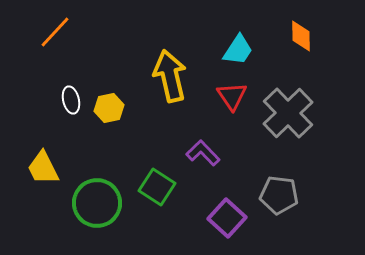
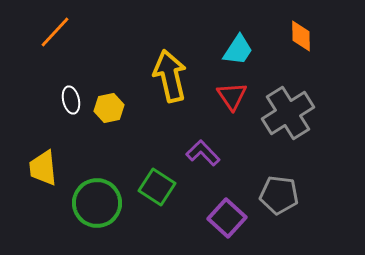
gray cross: rotated 12 degrees clockwise
yellow trapezoid: rotated 21 degrees clockwise
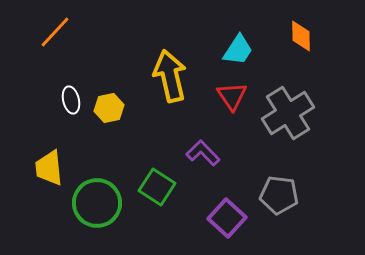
yellow trapezoid: moved 6 px right
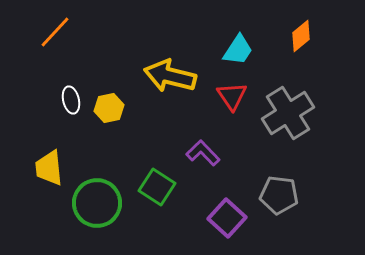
orange diamond: rotated 52 degrees clockwise
yellow arrow: rotated 63 degrees counterclockwise
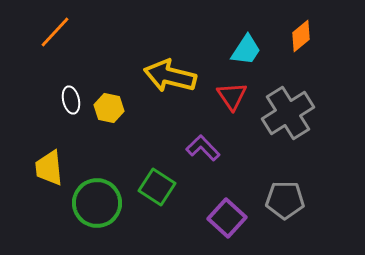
cyan trapezoid: moved 8 px right
yellow hexagon: rotated 24 degrees clockwise
purple L-shape: moved 5 px up
gray pentagon: moved 6 px right, 5 px down; rotated 6 degrees counterclockwise
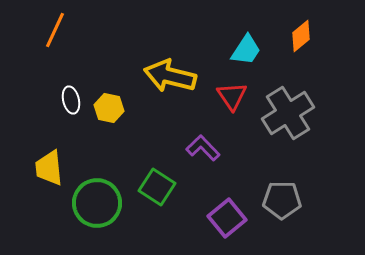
orange line: moved 2 px up; rotated 18 degrees counterclockwise
gray pentagon: moved 3 px left
purple square: rotated 9 degrees clockwise
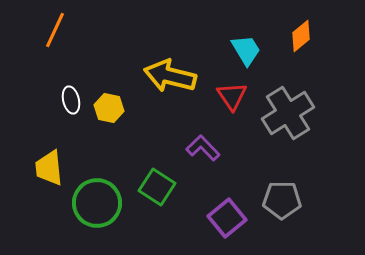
cyan trapezoid: rotated 64 degrees counterclockwise
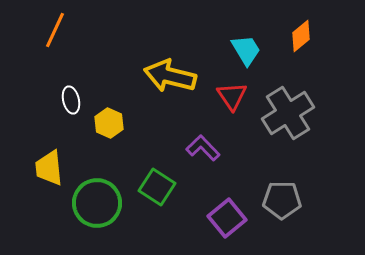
yellow hexagon: moved 15 px down; rotated 12 degrees clockwise
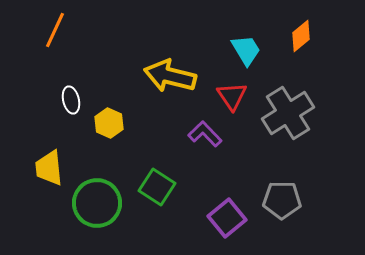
purple L-shape: moved 2 px right, 14 px up
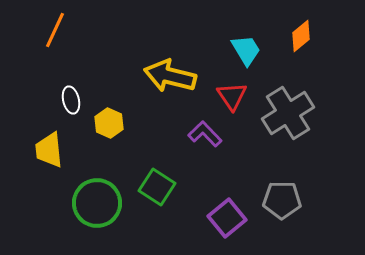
yellow trapezoid: moved 18 px up
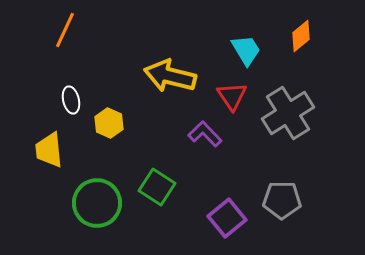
orange line: moved 10 px right
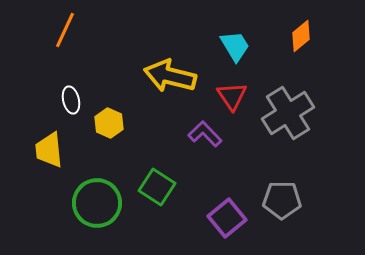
cyan trapezoid: moved 11 px left, 4 px up
